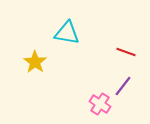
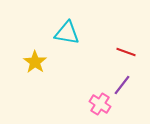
purple line: moved 1 px left, 1 px up
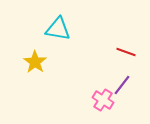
cyan triangle: moved 9 px left, 4 px up
pink cross: moved 3 px right, 4 px up
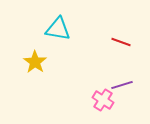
red line: moved 5 px left, 10 px up
purple line: rotated 35 degrees clockwise
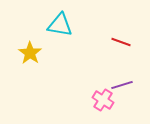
cyan triangle: moved 2 px right, 4 px up
yellow star: moved 5 px left, 9 px up
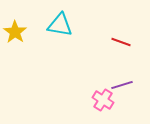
yellow star: moved 15 px left, 21 px up
